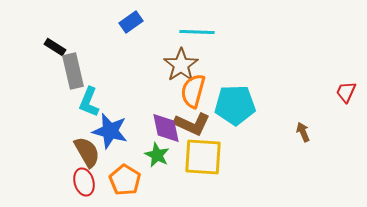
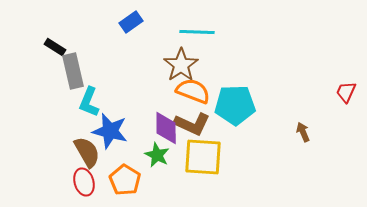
orange semicircle: rotated 96 degrees clockwise
purple diamond: rotated 12 degrees clockwise
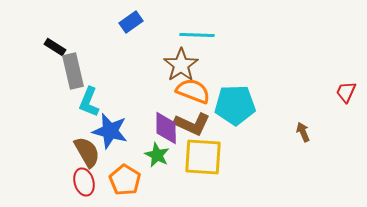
cyan line: moved 3 px down
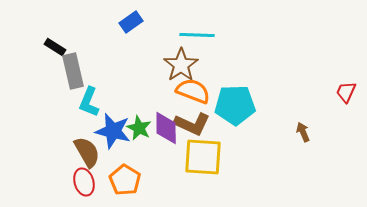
blue star: moved 3 px right
green star: moved 18 px left, 27 px up
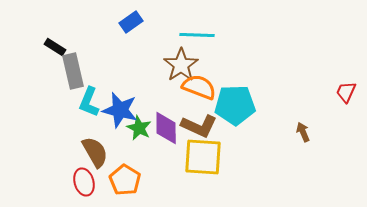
orange semicircle: moved 6 px right, 4 px up
brown L-shape: moved 7 px right, 2 px down
blue star: moved 7 px right, 21 px up
brown semicircle: moved 8 px right
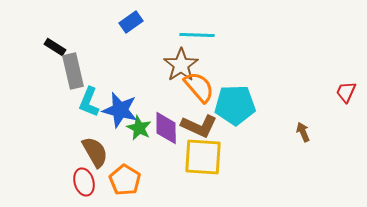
orange semicircle: rotated 28 degrees clockwise
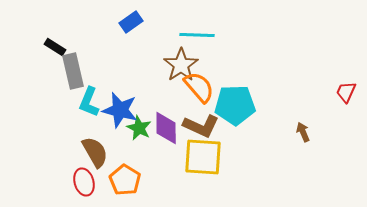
brown L-shape: moved 2 px right
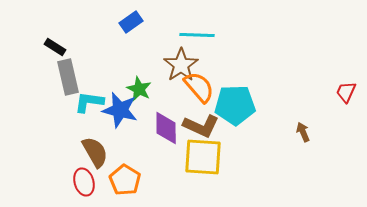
gray rectangle: moved 5 px left, 6 px down
cyan L-shape: rotated 76 degrees clockwise
green star: moved 39 px up
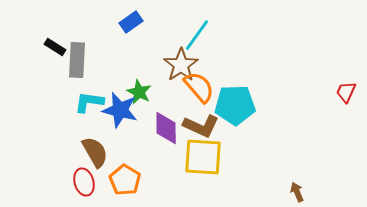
cyan line: rotated 56 degrees counterclockwise
gray rectangle: moved 9 px right, 17 px up; rotated 16 degrees clockwise
green star: moved 3 px down
brown arrow: moved 6 px left, 60 px down
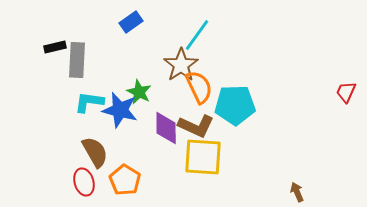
black rectangle: rotated 45 degrees counterclockwise
orange semicircle: rotated 16 degrees clockwise
brown L-shape: moved 5 px left
